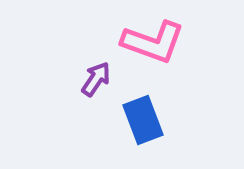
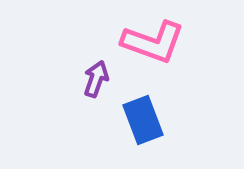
purple arrow: rotated 15 degrees counterclockwise
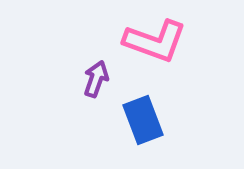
pink L-shape: moved 2 px right, 1 px up
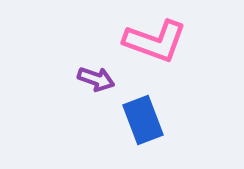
purple arrow: rotated 90 degrees clockwise
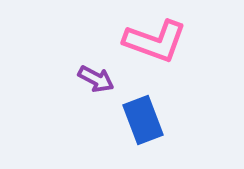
purple arrow: rotated 9 degrees clockwise
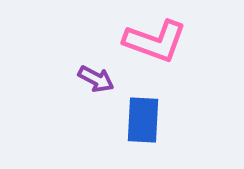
blue rectangle: rotated 24 degrees clockwise
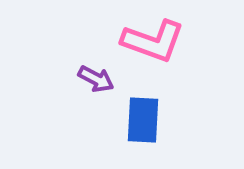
pink L-shape: moved 2 px left
